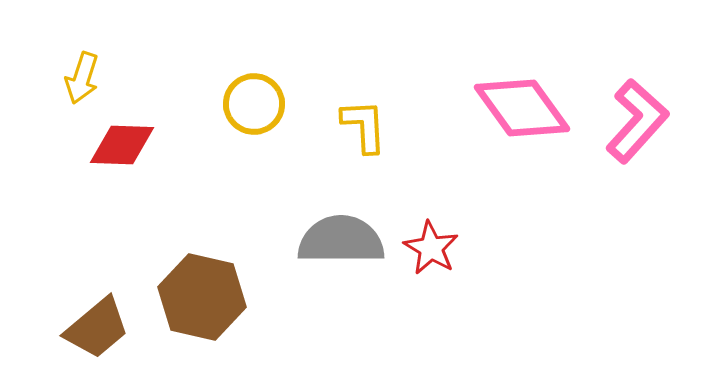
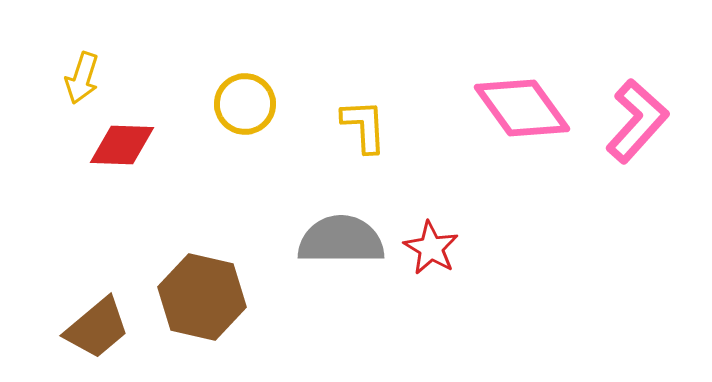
yellow circle: moved 9 px left
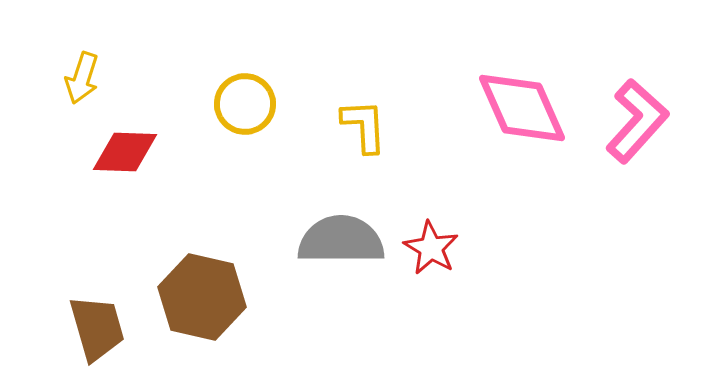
pink diamond: rotated 12 degrees clockwise
red diamond: moved 3 px right, 7 px down
brown trapezoid: rotated 66 degrees counterclockwise
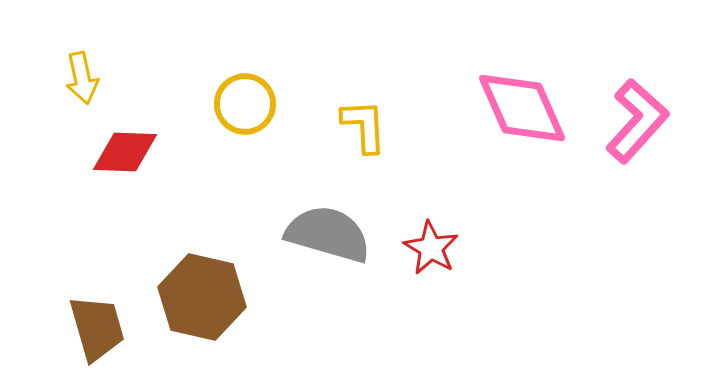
yellow arrow: rotated 30 degrees counterclockwise
gray semicircle: moved 13 px left, 6 px up; rotated 16 degrees clockwise
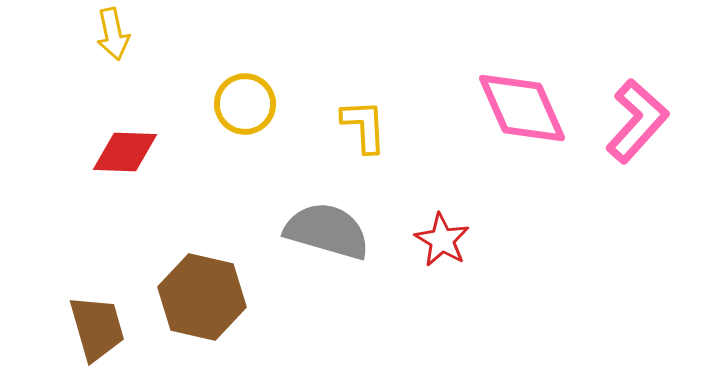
yellow arrow: moved 31 px right, 44 px up
gray semicircle: moved 1 px left, 3 px up
red star: moved 11 px right, 8 px up
